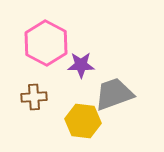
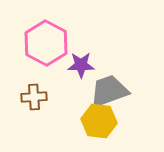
gray trapezoid: moved 5 px left, 3 px up
yellow hexagon: moved 16 px right
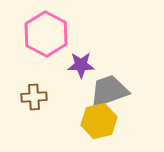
pink hexagon: moved 9 px up
yellow hexagon: rotated 20 degrees counterclockwise
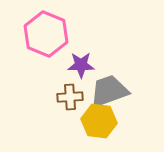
pink hexagon: rotated 6 degrees counterclockwise
brown cross: moved 36 px right
yellow hexagon: rotated 20 degrees clockwise
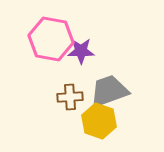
pink hexagon: moved 5 px right, 5 px down; rotated 12 degrees counterclockwise
purple star: moved 14 px up
yellow hexagon: rotated 12 degrees clockwise
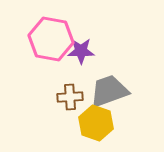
yellow hexagon: moved 3 px left, 2 px down
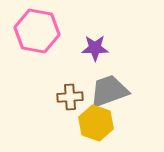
pink hexagon: moved 14 px left, 8 px up
purple star: moved 14 px right, 3 px up
